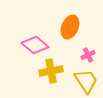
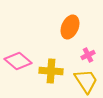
pink diamond: moved 17 px left, 16 px down
yellow cross: rotated 15 degrees clockwise
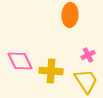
orange ellipse: moved 12 px up; rotated 20 degrees counterclockwise
pink diamond: moved 2 px right; rotated 24 degrees clockwise
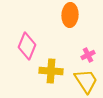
pink diamond: moved 7 px right, 15 px up; rotated 48 degrees clockwise
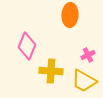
yellow trapezoid: moved 2 px left; rotated 152 degrees clockwise
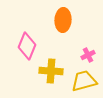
orange ellipse: moved 7 px left, 5 px down
yellow trapezoid: rotated 136 degrees clockwise
